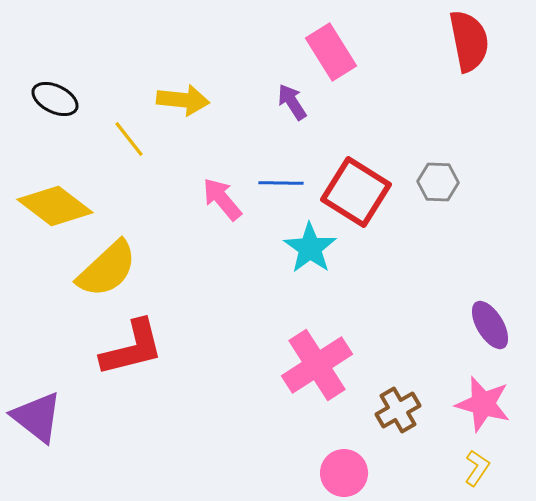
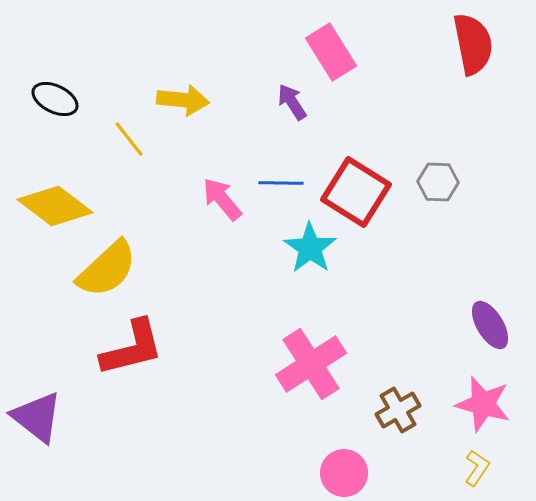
red semicircle: moved 4 px right, 3 px down
pink cross: moved 6 px left, 1 px up
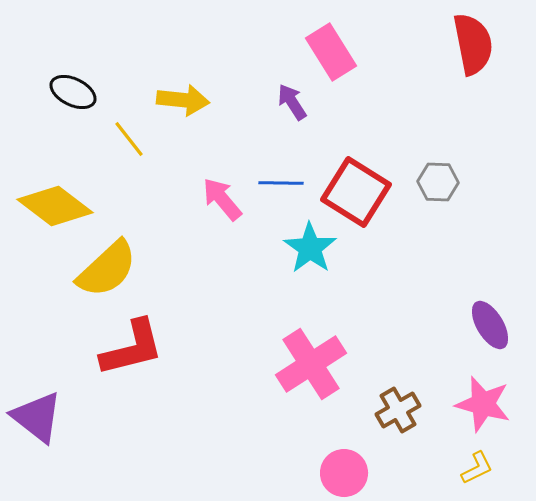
black ellipse: moved 18 px right, 7 px up
yellow L-shape: rotated 30 degrees clockwise
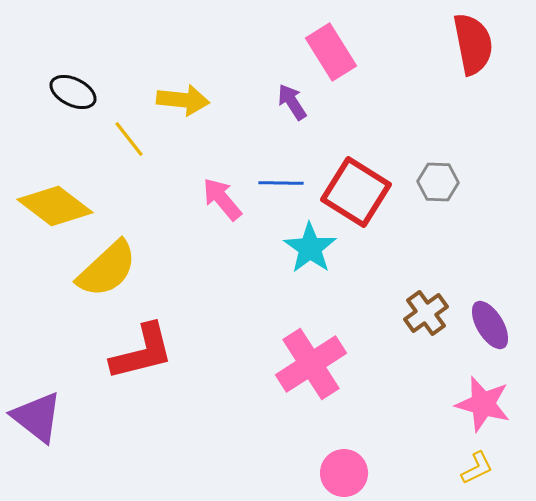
red L-shape: moved 10 px right, 4 px down
brown cross: moved 28 px right, 97 px up; rotated 6 degrees counterclockwise
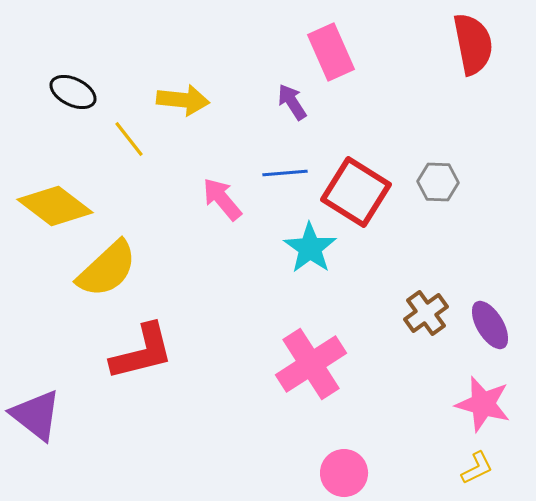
pink rectangle: rotated 8 degrees clockwise
blue line: moved 4 px right, 10 px up; rotated 6 degrees counterclockwise
purple triangle: moved 1 px left, 2 px up
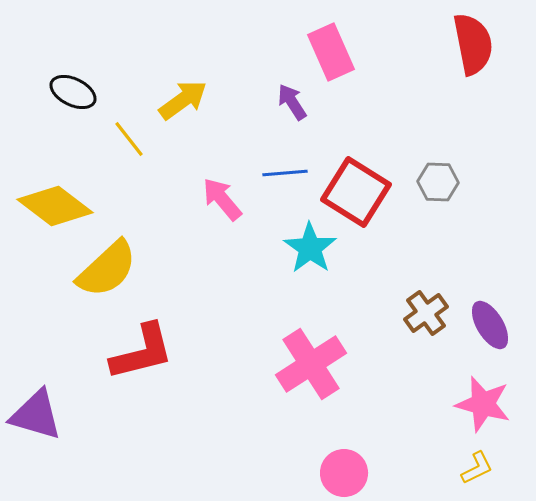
yellow arrow: rotated 42 degrees counterclockwise
purple triangle: rotated 22 degrees counterclockwise
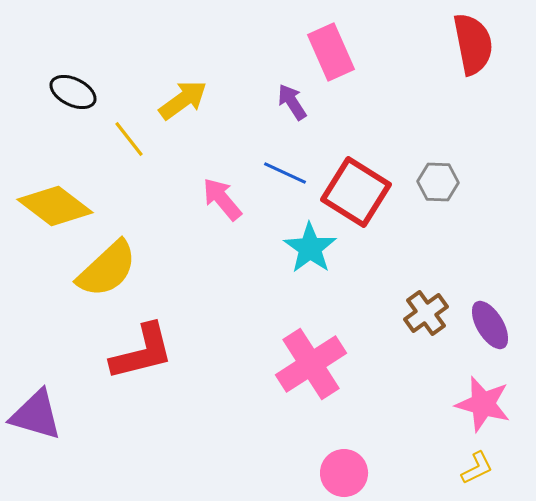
blue line: rotated 30 degrees clockwise
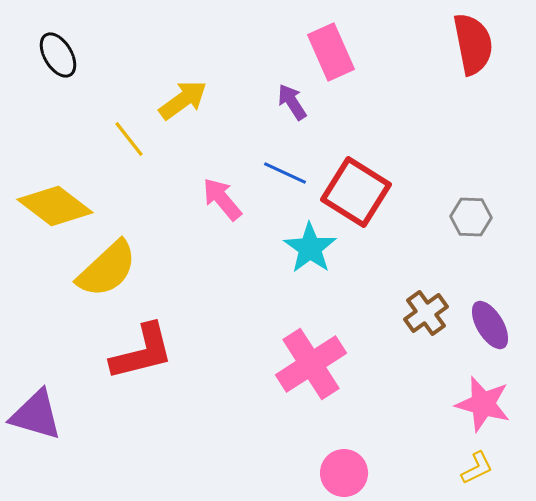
black ellipse: moved 15 px left, 37 px up; rotated 33 degrees clockwise
gray hexagon: moved 33 px right, 35 px down
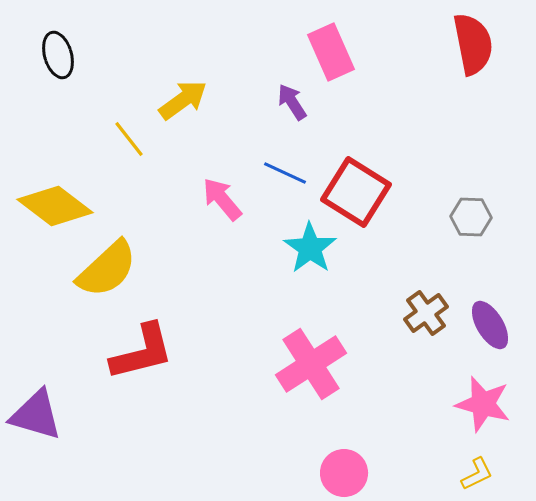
black ellipse: rotated 15 degrees clockwise
yellow L-shape: moved 6 px down
